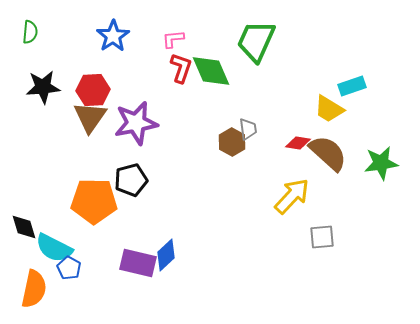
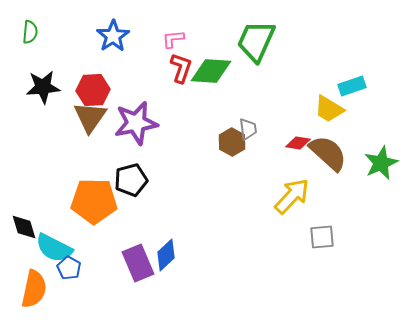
green diamond: rotated 63 degrees counterclockwise
green star: rotated 16 degrees counterclockwise
purple rectangle: rotated 54 degrees clockwise
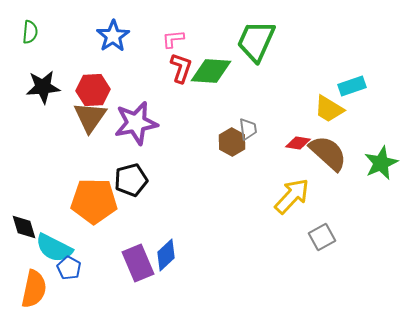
gray square: rotated 24 degrees counterclockwise
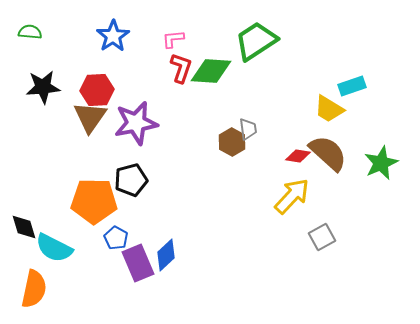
green semicircle: rotated 90 degrees counterclockwise
green trapezoid: rotated 33 degrees clockwise
red hexagon: moved 4 px right
red diamond: moved 13 px down
blue pentagon: moved 47 px right, 30 px up
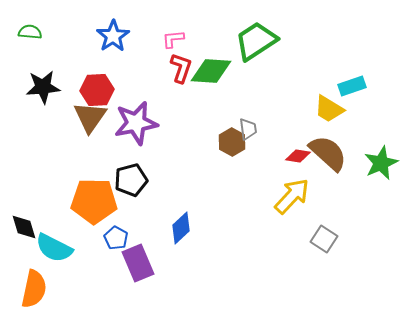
gray square: moved 2 px right, 2 px down; rotated 28 degrees counterclockwise
blue diamond: moved 15 px right, 27 px up
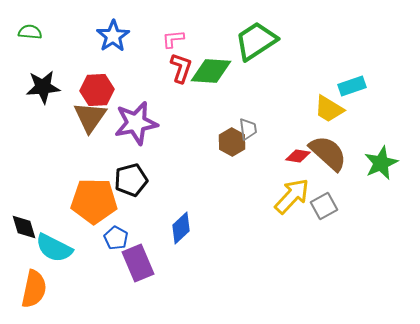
gray square: moved 33 px up; rotated 28 degrees clockwise
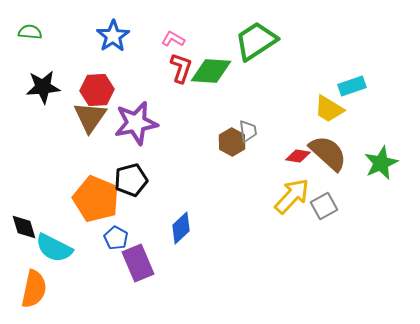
pink L-shape: rotated 35 degrees clockwise
gray trapezoid: moved 2 px down
orange pentagon: moved 2 px right, 2 px up; rotated 21 degrees clockwise
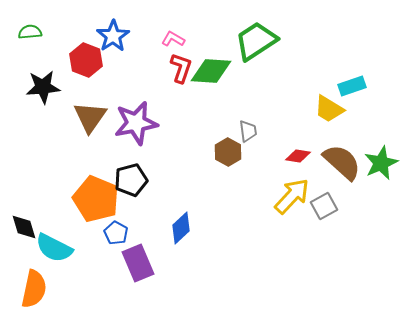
green semicircle: rotated 10 degrees counterclockwise
red hexagon: moved 11 px left, 30 px up; rotated 24 degrees clockwise
brown hexagon: moved 4 px left, 10 px down
brown semicircle: moved 14 px right, 9 px down
blue pentagon: moved 5 px up
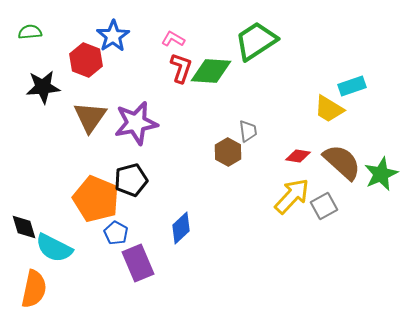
green star: moved 11 px down
